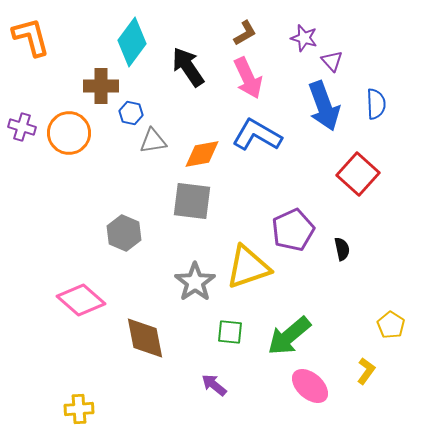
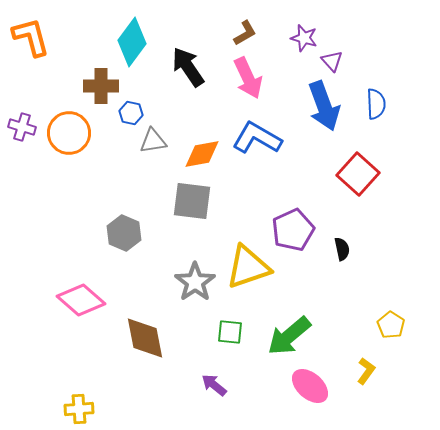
blue L-shape: moved 3 px down
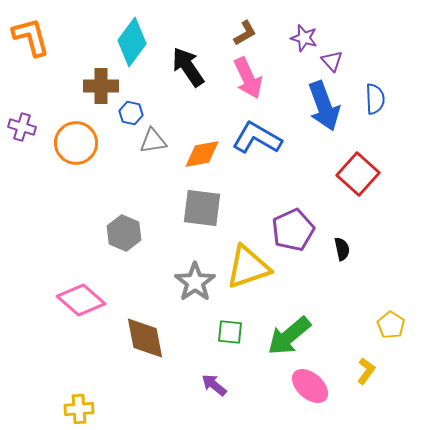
blue semicircle: moved 1 px left, 5 px up
orange circle: moved 7 px right, 10 px down
gray square: moved 10 px right, 7 px down
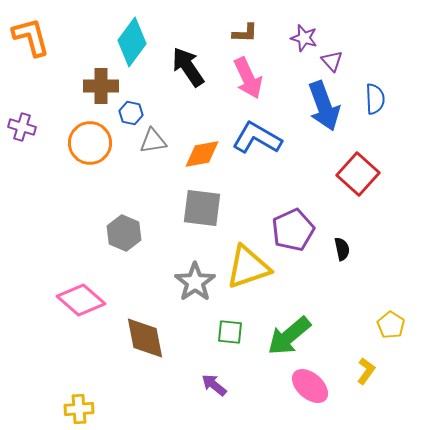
brown L-shape: rotated 32 degrees clockwise
orange circle: moved 14 px right
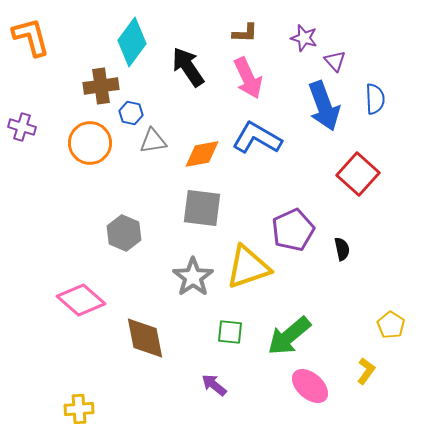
purple triangle: moved 3 px right
brown cross: rotated 8 degrees counterclockwise
gray star: moved 2 px left, 5 px up
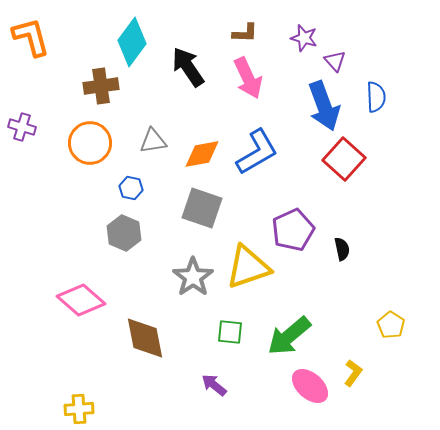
blue semicircle: moved 1 px right, 2 px up
blue hexagon: moved 75 px down
blue L-shape: moved 14 px down; rotated 120 degrees clockwise
red square: moved 14 px left, 15 px up
gray square: rotated 12 degrees clockwise
yellow L-shape: moved 13 px left, 2 px down
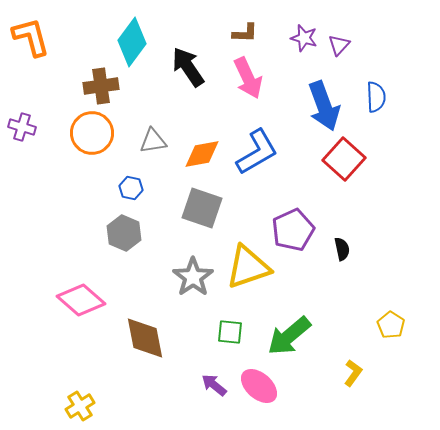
purple triangle: moved 4 px right, 16 px up; rotated 25 degrees clockwise
orange circle: moved 2 px right, 10 px up
pink ellipse: moved 51 px left
yellow cross: moved 1 px right, 3 px up; rotated 28 degrees counterclockwise
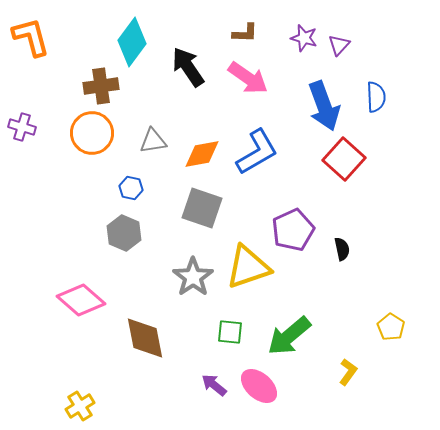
pink arrow: rotated 30 degrees counterclockwise
yellow pentagon: moved 2 px down
yellow L-shape: moved 5 px left, 1 px up
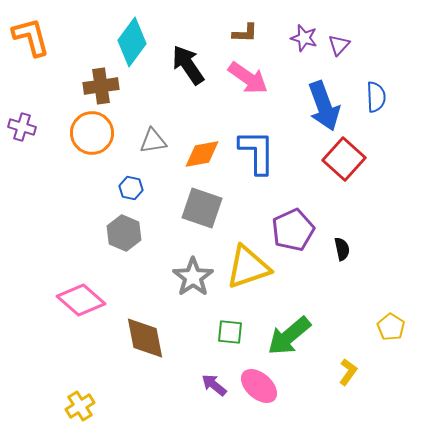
black arrow: moved 2 px up
blue L-shape: rotated 60 degrees counterclockwise
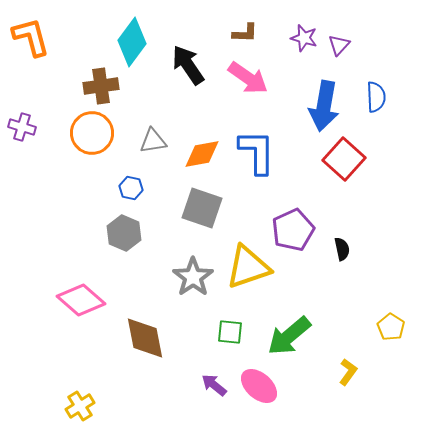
blue arrow: rotated 30 degrees clockwise
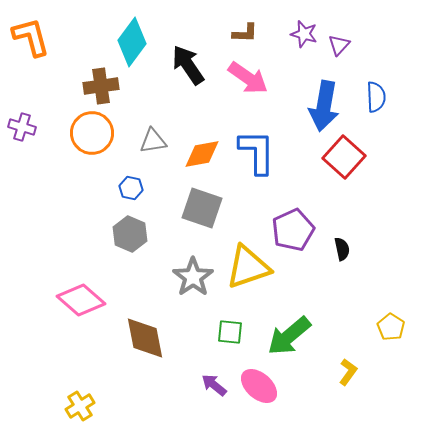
purple star: moved 4 px up
red square: moved 2 px up
gray hexagon: moved 6 px right, 1 px down
